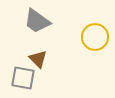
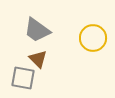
gray trapezoid: moved 9 px down
yellow circle: moved 2 px left, 1 px down
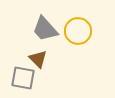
gray trapezoid: moved 8 px right, 1 px up; rotated 12 degrees clockwise
yellow circle: moved 15 px left, 7 px up
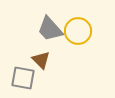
gray trapezoid: moved 5 px right
brown triangle: moved 3 px right, 1 px down
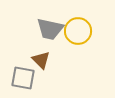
gray trapezoid: rotated 36 degrees counterclockwise
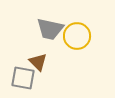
yellow circle: moved 1 px left, 5 px down
brown triangle: moved 3 px left, 2 px down
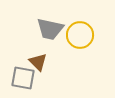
yellow circle: moved 3 px right, 1 px up
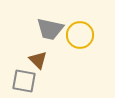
brown triangle: moved 2 px up
gray square: moved 1 px right, 3 px down
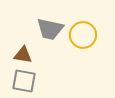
yellow circle: moved 3 px right
brown triangle: moved 15 px left, 5 px up; rotated 36 degrees counterclockwise
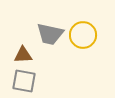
gray trapezoid: moved 5 px down
brown triangle: rotated 12 degrees counterclockwise
